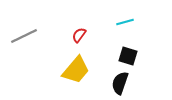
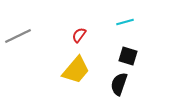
gray line: moved 6 px left
black semicircle: moved 1 px left, 1 px down
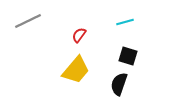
gray line: moved 10 px right, 15 px up
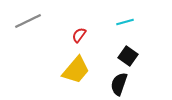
black square: rotated 18 degrees clockwise
